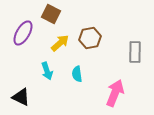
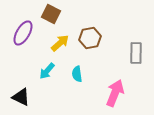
gray rectangle: moved 1 px right, 1 px down
cyan arrow: rotated 60 degrees clockwise
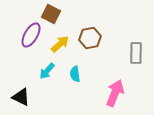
purple ellipse: moved 8 px right, 2 px down
yellow arrow: moved 1 px down
cyan semicircle: moved 2 px left
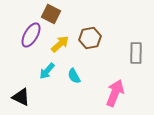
cyan semicircle: moved 1 px left, 2 px down; rotated 21 degrees counterclockwise
